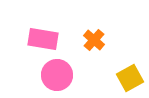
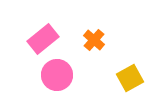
pink rectangle: rotated 48 degrees counterclockwise
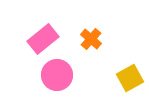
orange cross: moved 3 px left, 1 px up
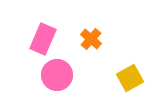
pink rectangle: rotated 28 degrees counterclockwise
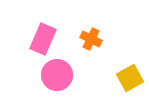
orange cross: rotated 15 degrees counterclockwise
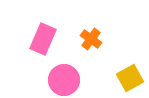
orange cross: rotated 10 degrees clockwise
pink circle: moved 7 px right, 5 px down
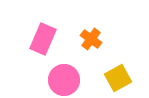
yellow square: moved 12 px left
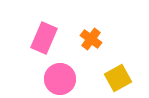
pink rectangle: moved 1 px right, 1 px up
pink circle: moved 4 px left, 1 px up
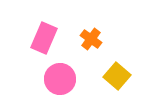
yellow square: moved 1 px left, 2 px up; rotated 20 degrees counterclockwise
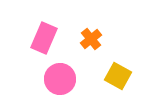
orange cross: rotated 15 degrees clockwise
yellow square: moved 1 px right; rotated 12 degrees counterclockwise
